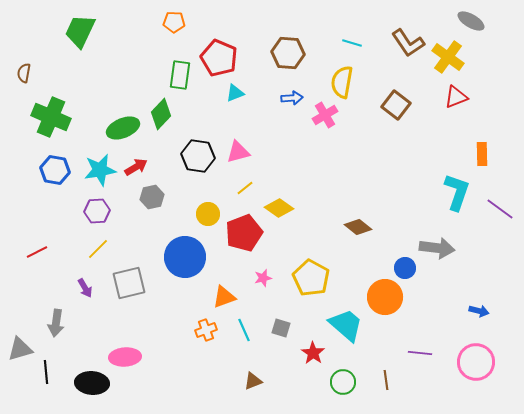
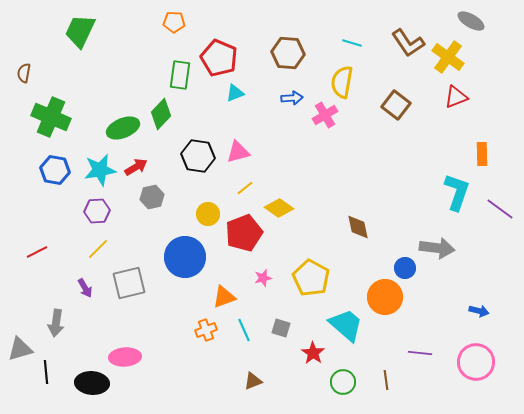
brown diamond at (358, 227): rotated 40 degrees clockwise
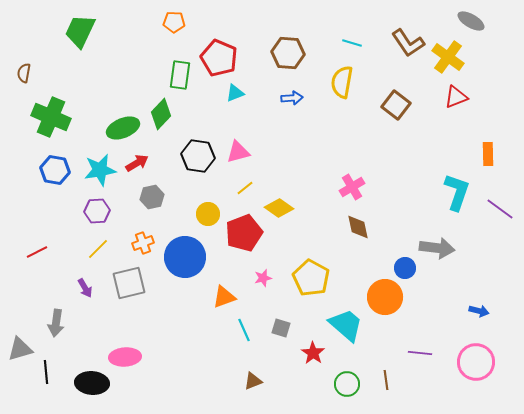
pink cross at (325, 115): moved 27 px right, 72 px down
orange rectangle at (482, 154): moved 6 px right
red arrow at (136, 167): moved 1 px right, 4 px up
orange cross at (206, 330): moved 63 px left, 87 px up
green circle at (343, 382): moved 4 px right, 2 px down
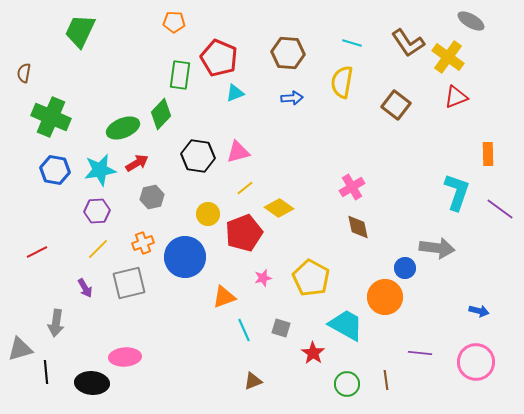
cyan trapezoid at (346, 325): rotated 12 degrees counterclockwise
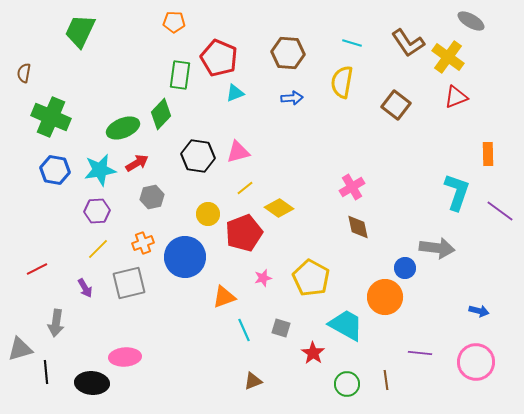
purple line at (500, 209): moved 2 px down
red line at (37, 252): moved 17 px down
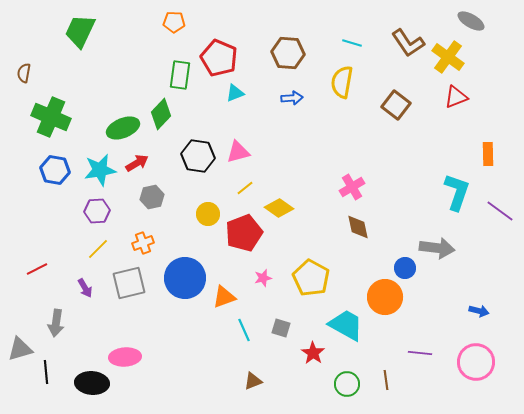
blue circle at (185, 257): moved 21 px down
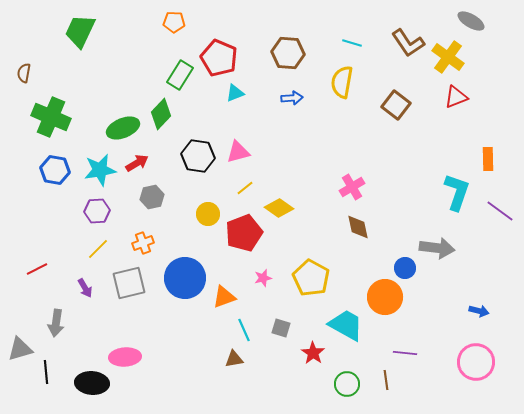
green rectangle at (180, 75): rotated 24 degrees clockwise
orange rectangle at (488, 154): moved 5 px down
purple line at (420, 353): moved 15 px left
brown triangle at (253, 381): moved 19 px left, 22 px up; rotated 12 degrees clockwise
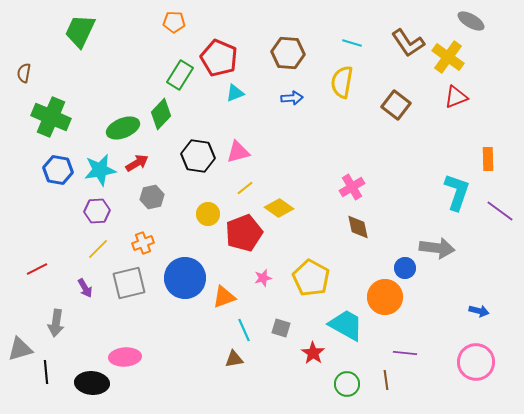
blue hexagon at (55, 170): moved 3 px right
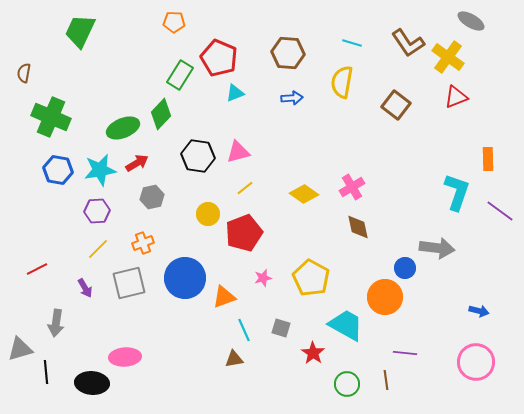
yellow diamond at (279, 208): moved 25 px right, 14 px up
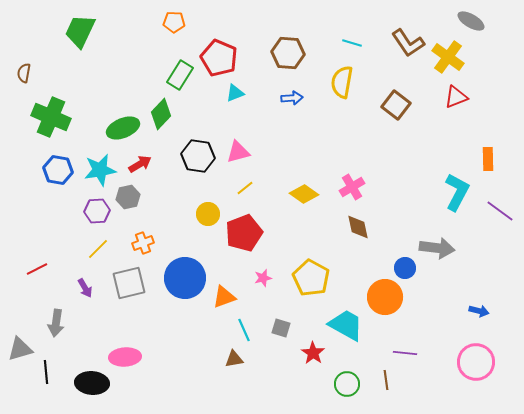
red arrow at (137, 163): moved 3 px right, 1 px down
cyan L-shape at (457, 192): rotated 9 degrees clockwise
gray hexagon at (152, 197): moved 24 px left
